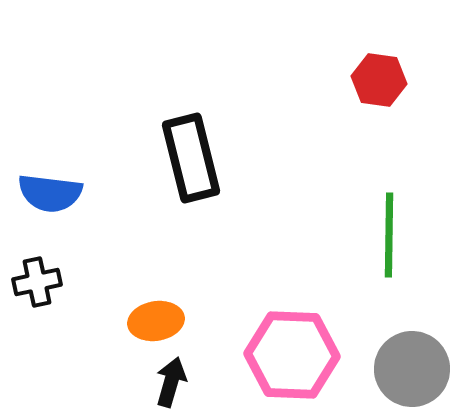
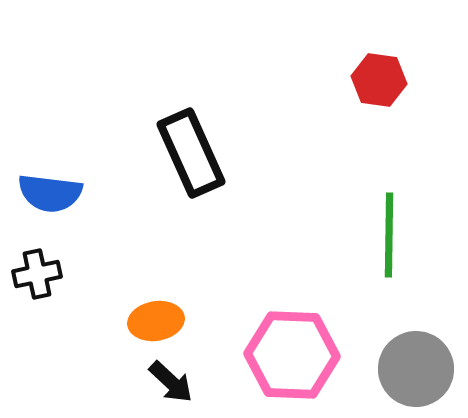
black rectangle: moved 5 px up; rotated 10 degrees counterclockwise
black cross: moved 8 px up
gray circle: moved 4 px right
black arrow: rotated 117 degrees clockwise
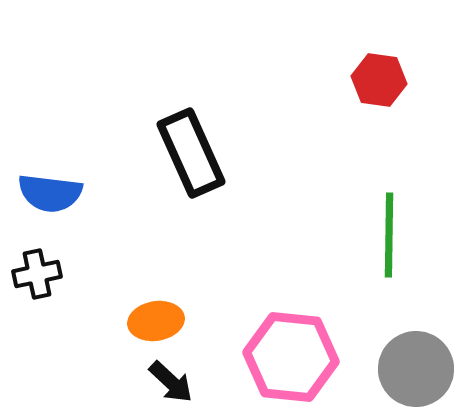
pink hexagon: moved 1 px left, 2 px down; rotated 4 degrees clockwise
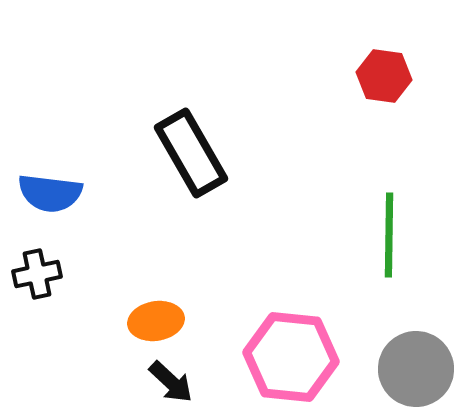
red hexagon: moved 5 px right, 4 px up
black rectangle: rotated 6 degrees counterclockwise
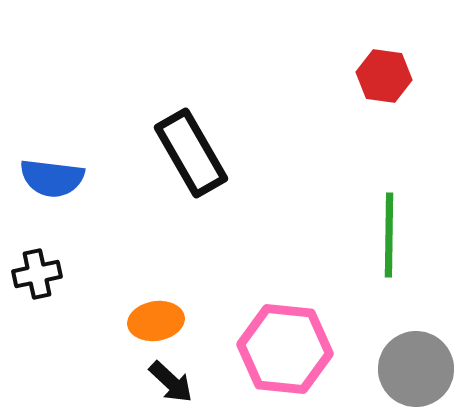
blue semicircle: moved 2 px right, 15 px up
pink hexagon: moved 6 px left, 8 px up
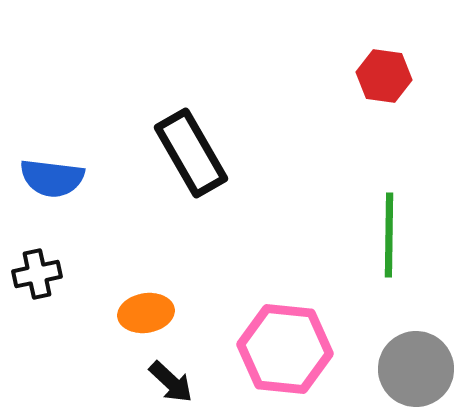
orange ellipse: moved 10 px left, 8 px up
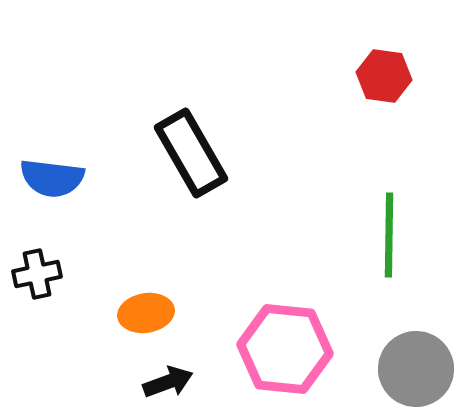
black arrow: moved 3 px left; rotated 63 degrees counterclockwise
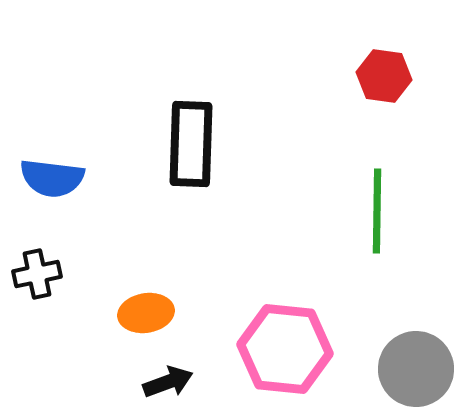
black rectangle: moved 9 px up; rotated 32 degrees clockwise
green line: moved 12 px left, 24 px up
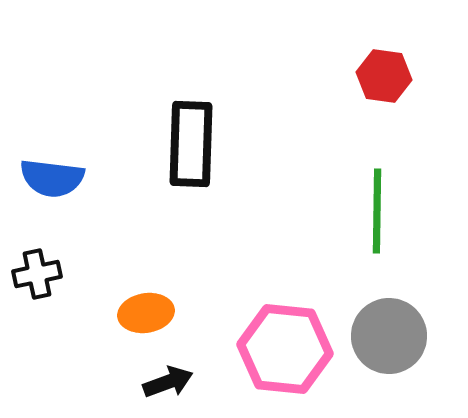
gray circle: moved 27 px left, 33 px up
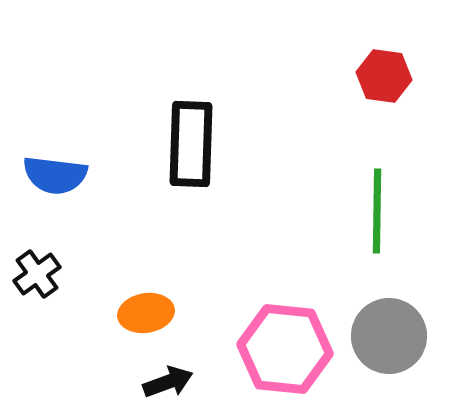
blue semicircle: moved 3 px right, 3 px up
black cross: rotated 24 degrees counterclockwise
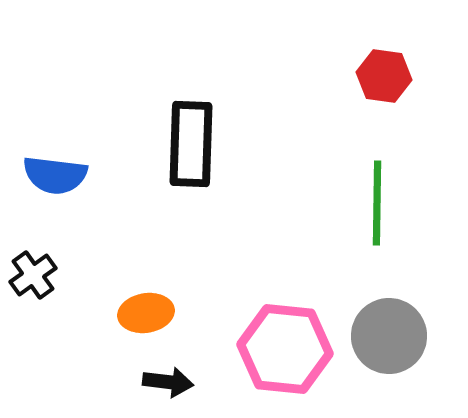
green line: moved 8 px up
black cross: moved 4 px left, 1 px down
black arrow: rotated 27 degrees clockwise
